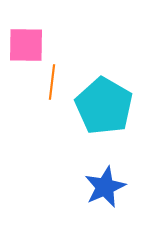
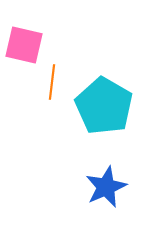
pink square: moved 2 px left; rotated 12 degrees clockwise
blue star: moved 1 px right
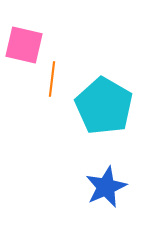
orange line: moved 3 px up
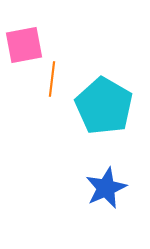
pink square: rotated 24 degrees counterclockwise
blue star: moved 1 px down
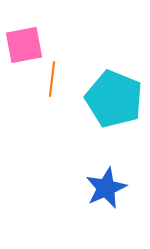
cyan pentagon: moved 10 px right, 7 px up; rotated 8 degrees counterclockwise
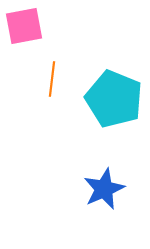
pink square: moved 19 px up
blue star: moved 2 px left, 1 px down
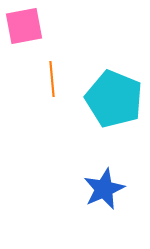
orange line: rotated 12 degrees counterclockwise
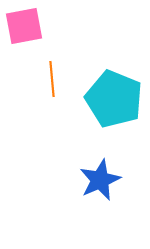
blue star: moved 4 px left, 9 px up
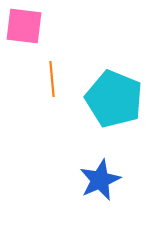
pink square: rotated 18 degrees clockwise
